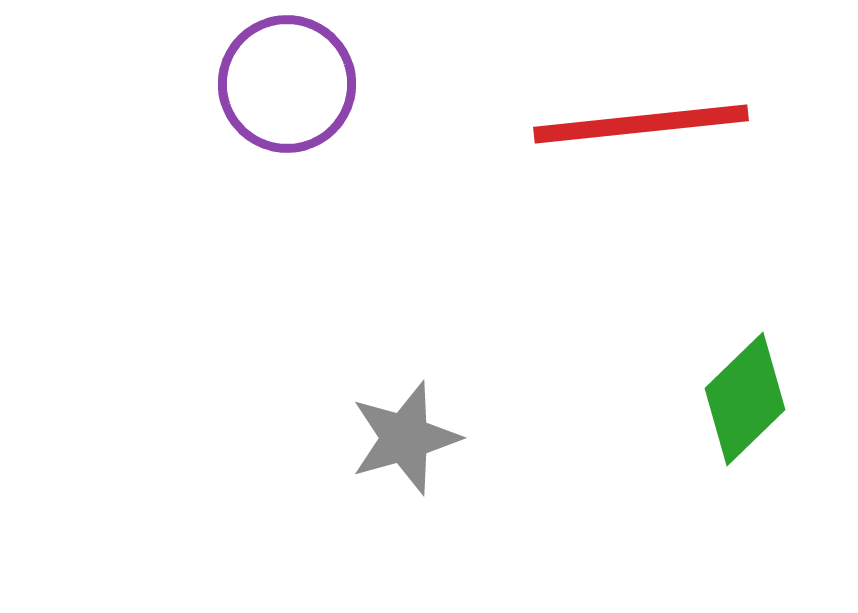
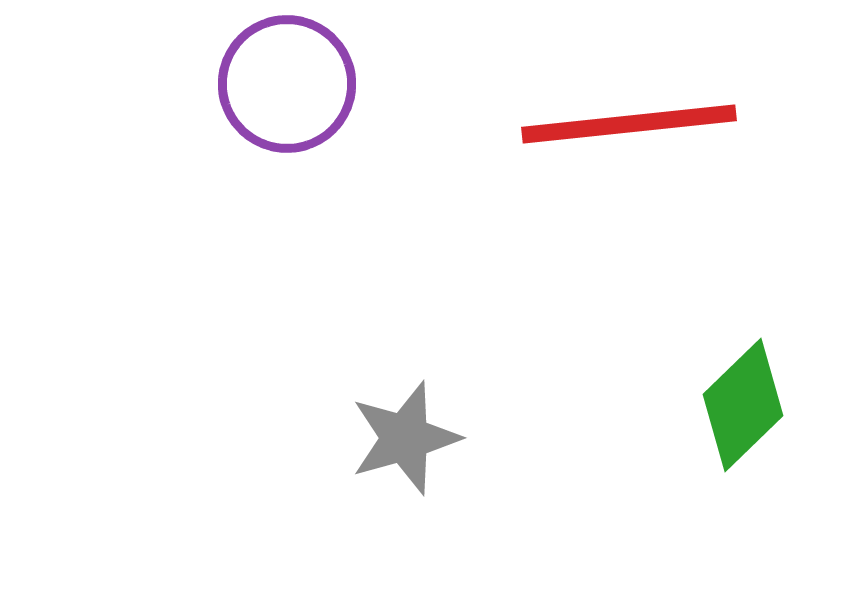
red line: moved 12 px left
green diamond: moved 2 px left, 6 px down
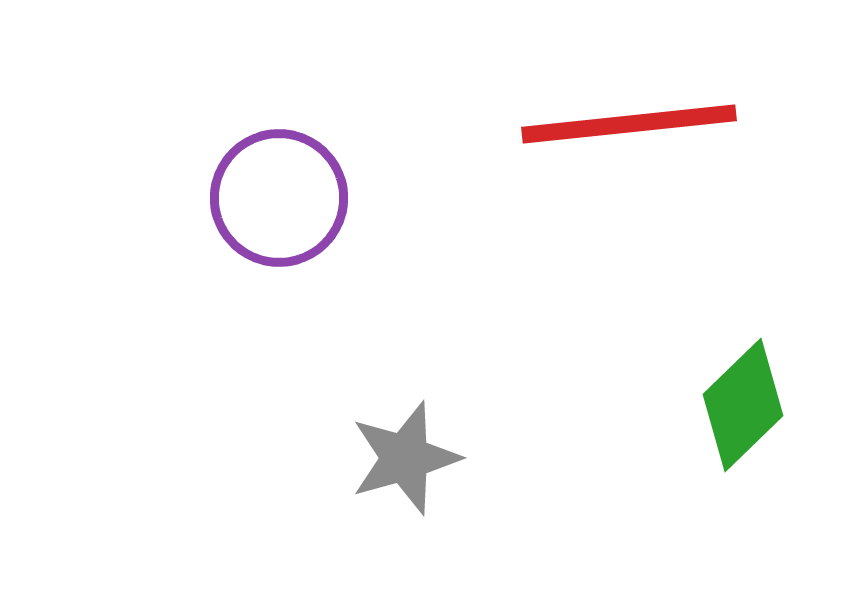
purple circle: moved 8 px left, 114 px down
gray star: moved 20 px down
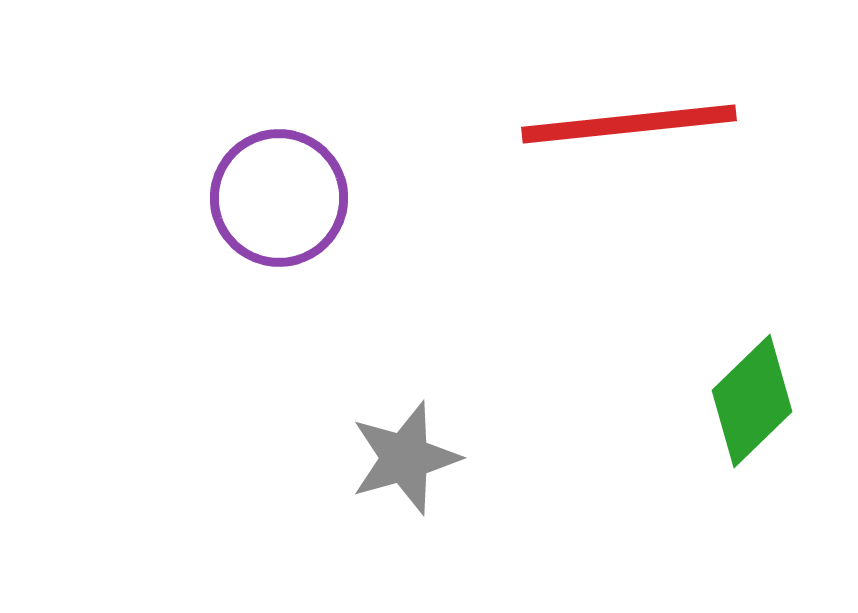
green diamond: moved 9 px right, 4 px up
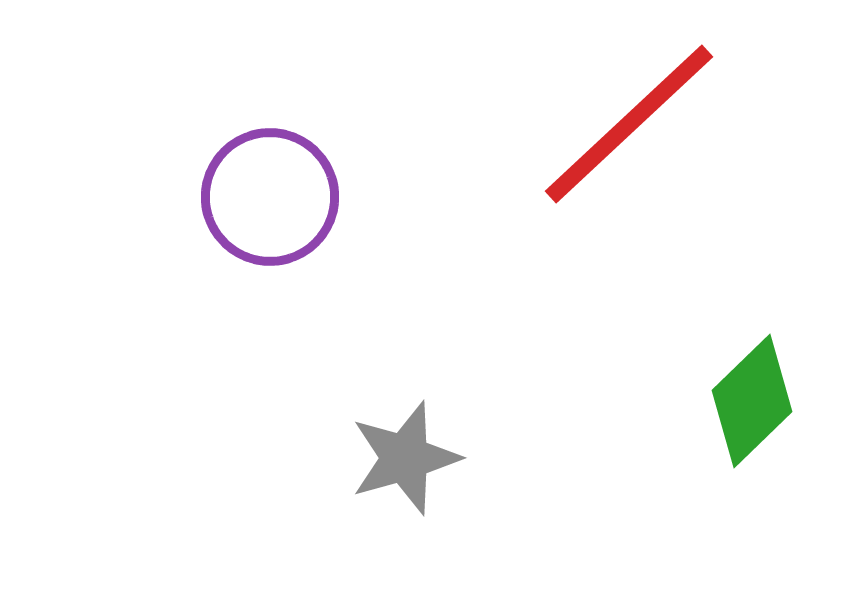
red line: rotated 37 degrees counterclockwise
purple circle: moved 9 px left, 1 px up
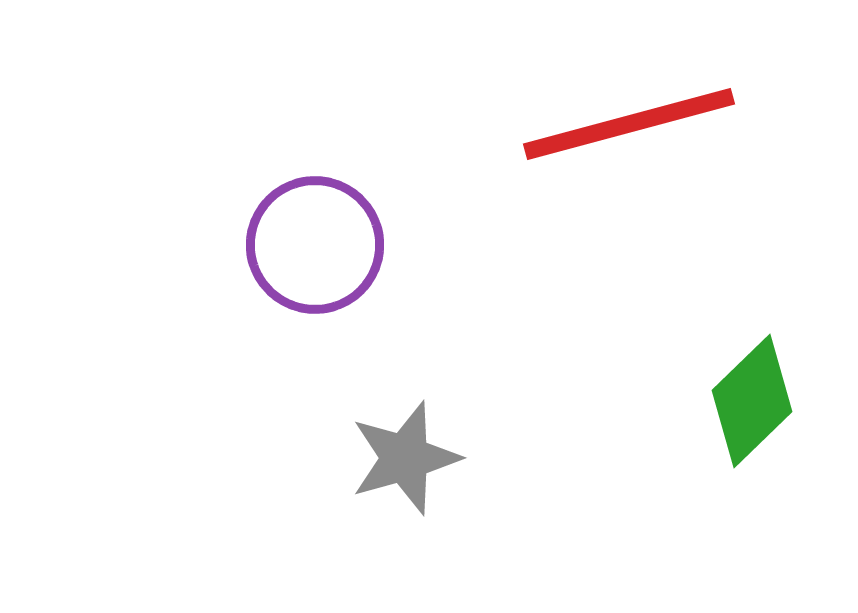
red line: rotated 28 degrees clockwise
purple circle: moved 45 px right, 48 px down
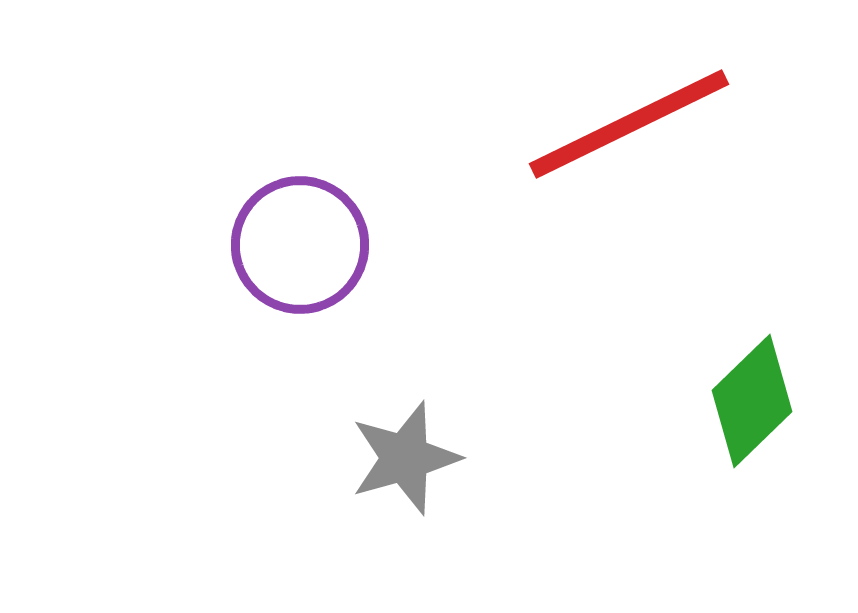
red line: rotated 11 degrees counterclockwise
purple circle: moved 15 px left
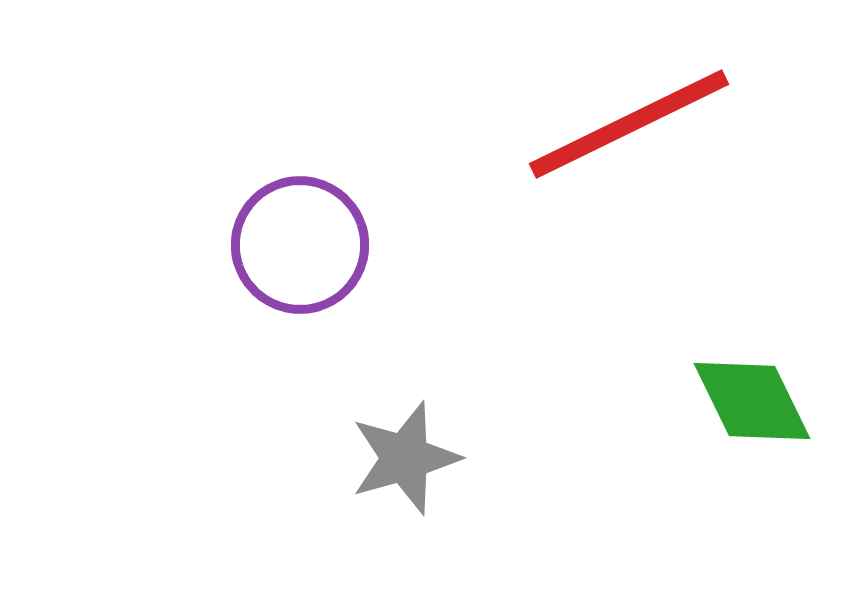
green diamond: rotated 72 degrees counterclockwise
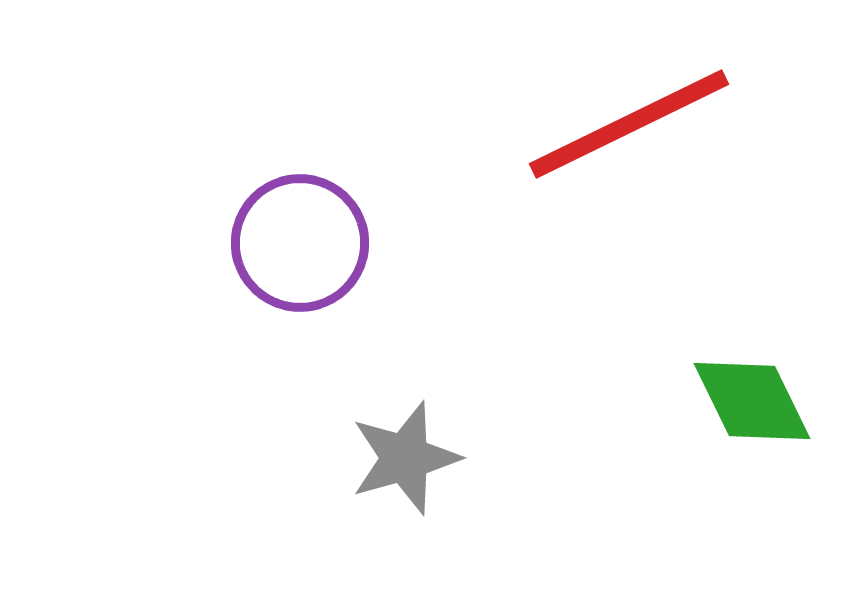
purple circle: moved 2 px up
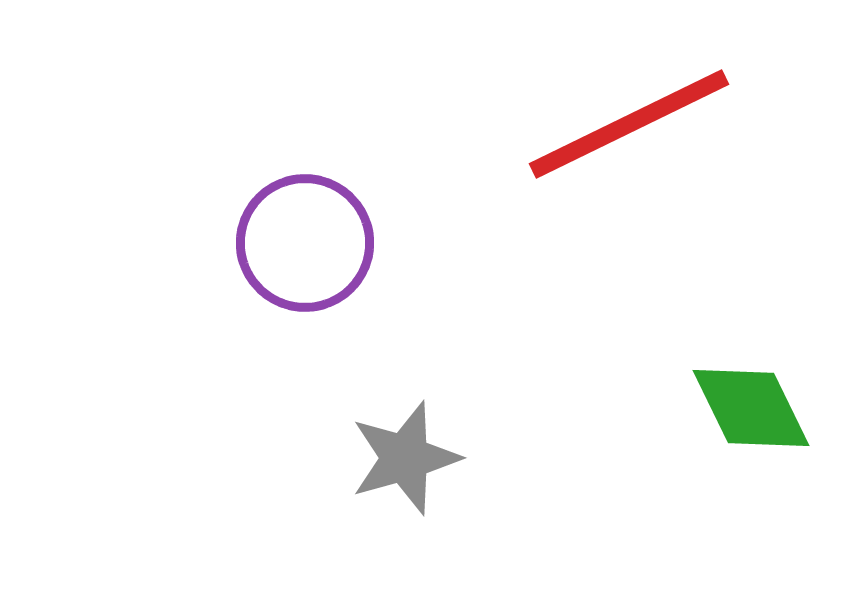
purple circle: moved 5 px right
green diamond: moved 1 px left, 7 px down
